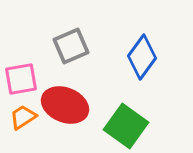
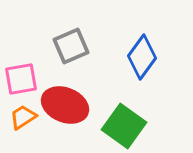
green square: moved 2 px left
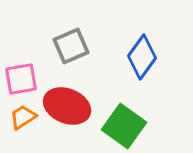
red ellipse: moved 2 px right, 1 px down
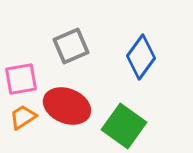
blue diamond: moved 1 px left
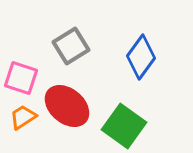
gray square: rotated 9 degrees counterclockwise
pink square: moved 1 px up; rotated 28 degrees clockwise
red ellipse: rotated 18 degrees clockwise
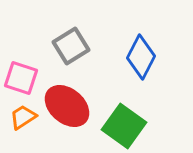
blue diamond: rotated 9 degrees counterclockwise
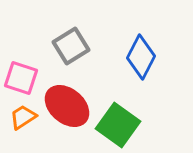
green square: moved 6 px left, 1 px up
